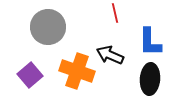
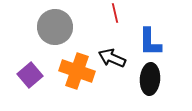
gray circle: moved 7 px right
black arrow: moved 2 px right, 3 px down
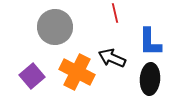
orange cross: moved 1 px down; rotated 8 degrees clockwise
purple square: moved 2 px right, 1 px down
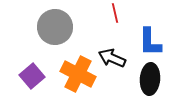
orange cross: moved 1 px right, 2 px down
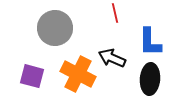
gray circle: moved 1 px down
purple square: rotated 35 degrees counterclockwise
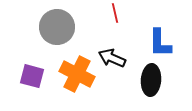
gray circle: moved 2 px right, 1 px up
blue L-shape: moved 10 px right, 1 px down
orange cross: moved 1 px left
black ellipse: moved 1 px right, 1 px down
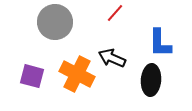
red line: rotated 54 degrees clockwise
gray circle: moved 2 px left, 5 px up
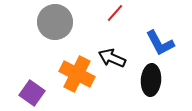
blue L-shape: rotated 28 degrees counterclockwise
purple square: moved 17 px down; rotated 20 degrees clockwise
